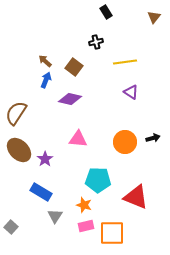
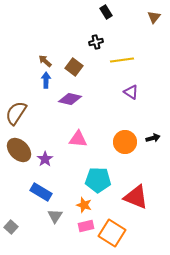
yellow line: moved 3 px left, 2 px up
blue arrow: rotated 21 degrees counterclockwise
orange square: rotated 32 degrees clockwise
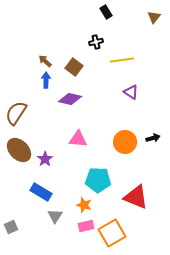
gray square: rotated 24 degrees clockwise
orange square: rotated 28 degrees clockwise
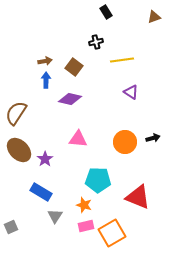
brown triangle: rotated 32 degrees clockwise
brown arrow: rotated 128 degrees clockwise
red triangle: moved 2 px right
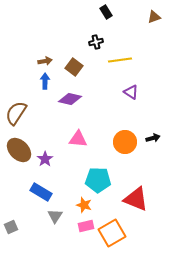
yellow line: moved 2 px left
blue arrow: moved 1 px left, 1 px down
red triangle: moved 2 px left, 2 px down
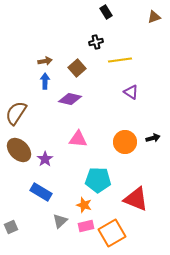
brown square: moved 3 px right, 1 px down; rotated 12 degrees clockwise
gray triangle: moved 5 px right, 5 px down; rotated 14 degrees clockwise
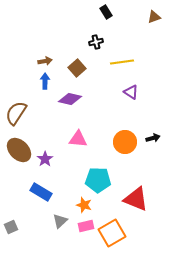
yellow line: moved 2 px right, 2 px down
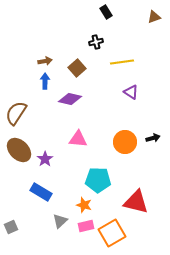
red triangle: moved 3 px down; rotated 8 degrees counterclockwise
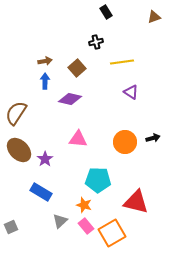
pink rectangle: rotated 63 degrees clockwise
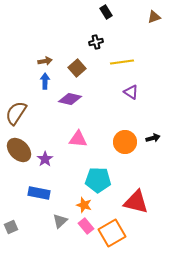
blue rectangle: moved 2 px left, 1 px down; rotated 20 degrees counterclockwise
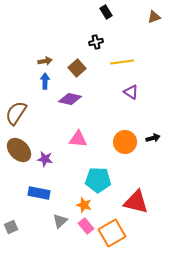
purple star: rotated 28 degrees counterclockwise
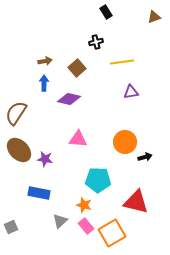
blue arrow: moved 1 px left, 2 px down
purple triangle: rotated 42 degrees counterclockwise
purple diamond: moved 1 px left
black arrow: moved 8 px left, 19 px down
